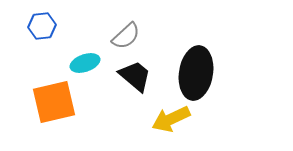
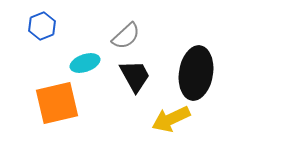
blue hexagon: rotated 16 degrees counterclockwise
black trapezoid: rotated 21 degrees clockwise
orange square: moved 3 px right, 1 px down
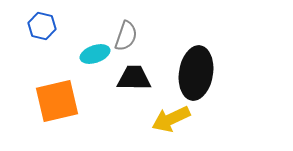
blue hexagon: rotated 24 degrees counterclockwise
gray semicircle: rotated 28 degrees counterclockwise
cyan ellipse: moved 10 px right, 9 px up
black trapezoid: moved 1 px left, 2 px down; rotated 60 degrees counterclockwise
orange square: moved 2 px up
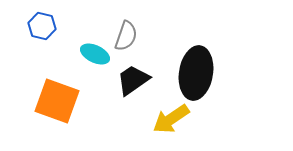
cyan ellipse: rotated 44 degrees clockwise
black trapezoid: moved 1 px left, 2 px down; rotated 36 degrees counterclockwise
orange square: rotated 33 degrees clockwise
yellow arrow: rotated 9 degrees counterclockwise
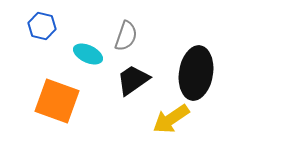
cyan ellipse: moved 7 px left
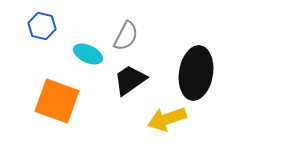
gray semicircle: rotated 8 degrees clockwise
black trapezoid: moved 3 px left
yellow arrow: moved 4 px left; rotated 15 degrees clockwise
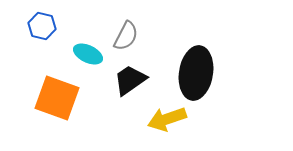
orange square: moved 3 px up
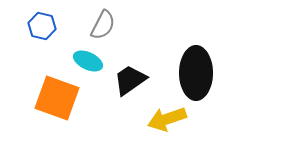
gray semicircle: moved 23 px left, 11 px up
cyan ellipse: moved 7 px down
black ellipse: rotated 9 degrees counterclockwise
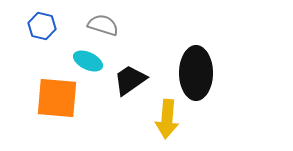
gray semicircle: rotated 100 degrees counterclockwise
orange square: rotated 15 degrees counterclockwise
yellow arrow: rotated 66 degrees counterclockwise
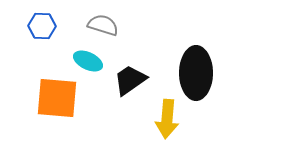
blue hexagon: rotated 12 degrees counterclockwise
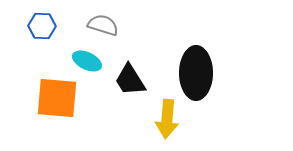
cyan ellipse: moved 1 px left
black trapezoid: rotated 87 degrees counterclockwise
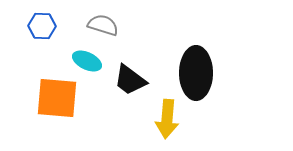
black trapezoid: rotated 21 degrees counterclockwise
